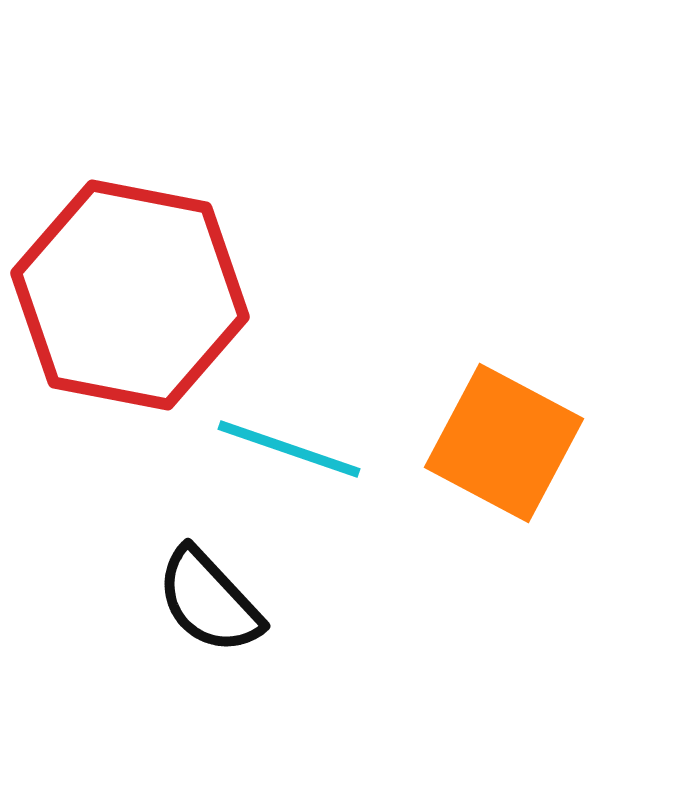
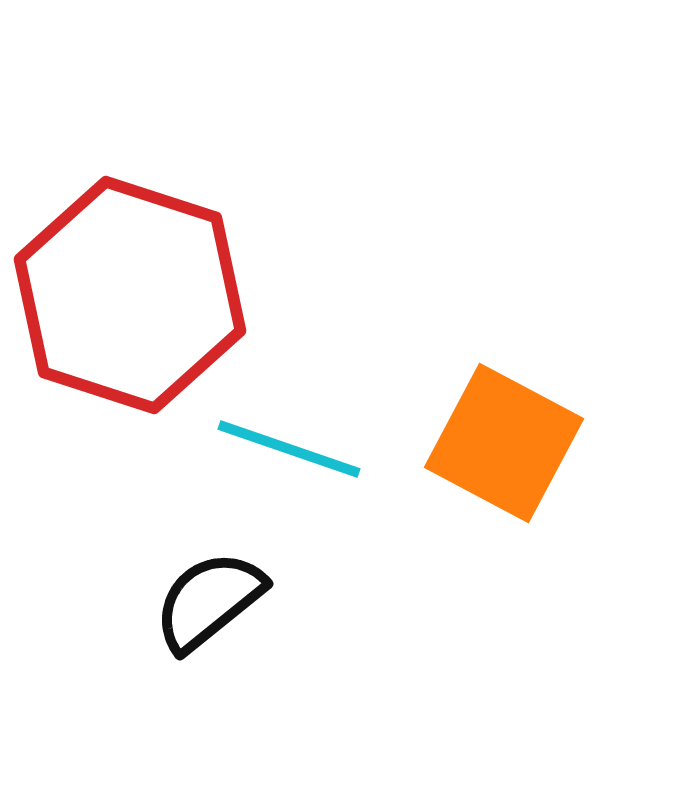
red hexagon: rotated 7 degrees clockwise
black semicircle: rotated 94 degrees clockwise
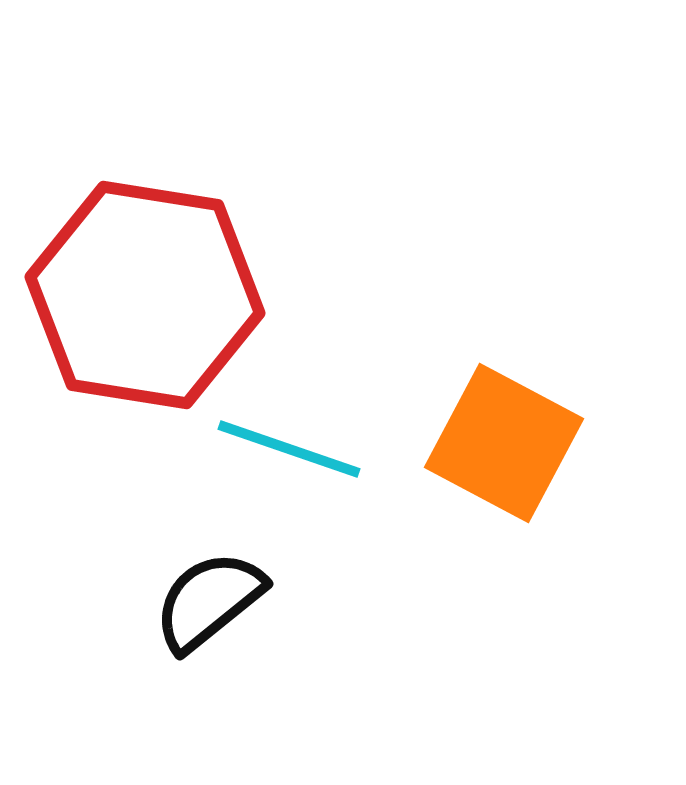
red hexagon: moved 15 px right; rotated 9 degrees counterclockwise
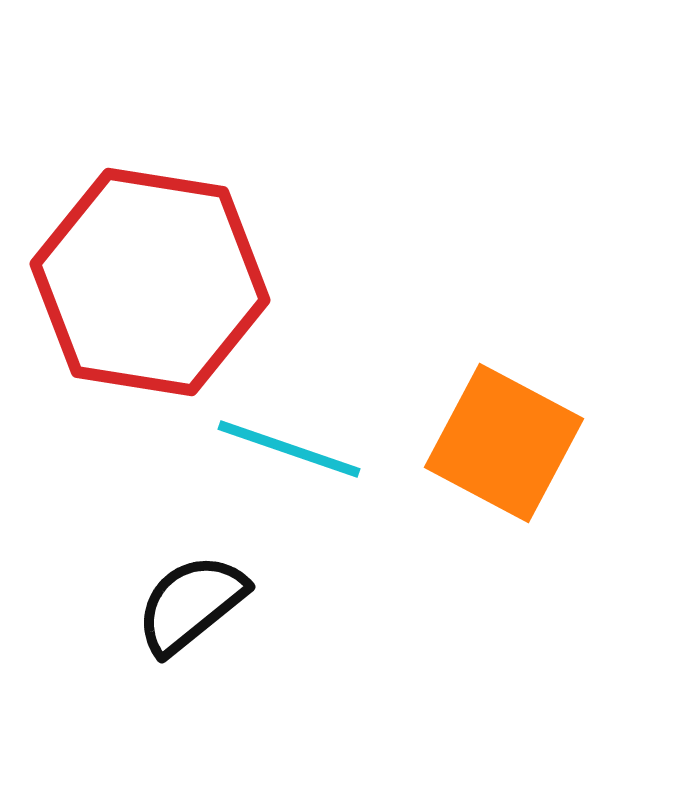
red hexagon: moved 5 px right, 13 px up
black semicircle: moved 18 px left, 3 px down
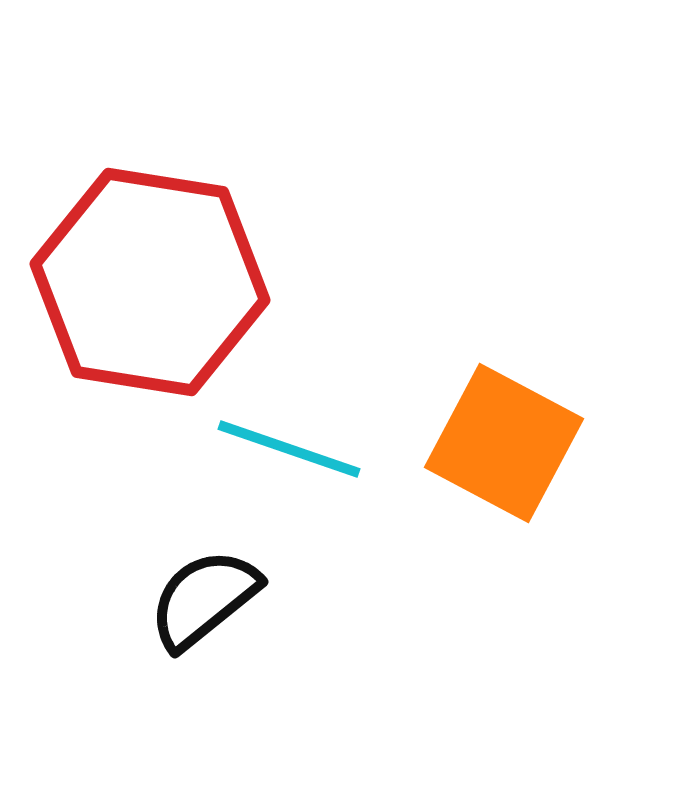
black semicircle: moved 13 px right, 5 px up
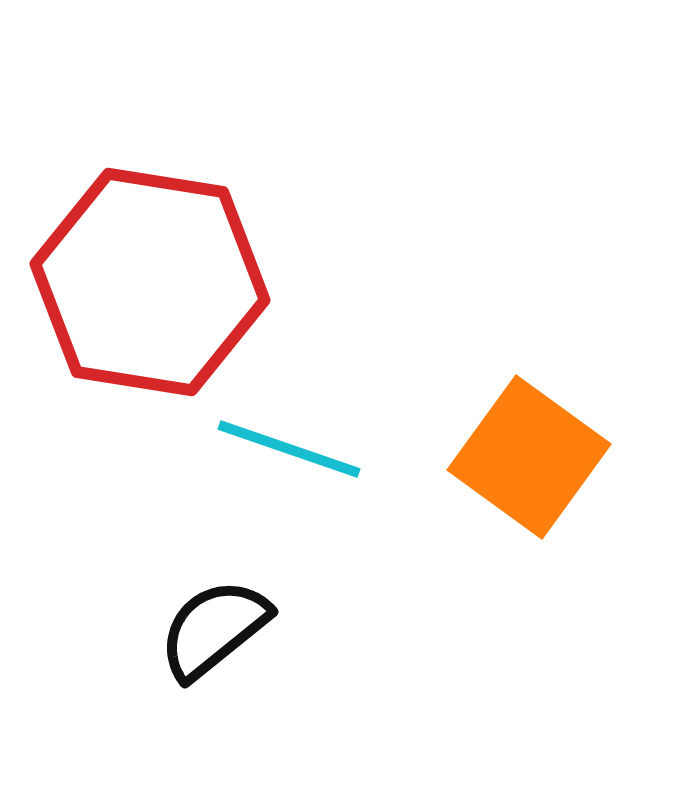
orange square: moved 25 px right, 14 px down; rotated 8 degrees clockwise
black semicircle: moved 10 px right, 30 px down
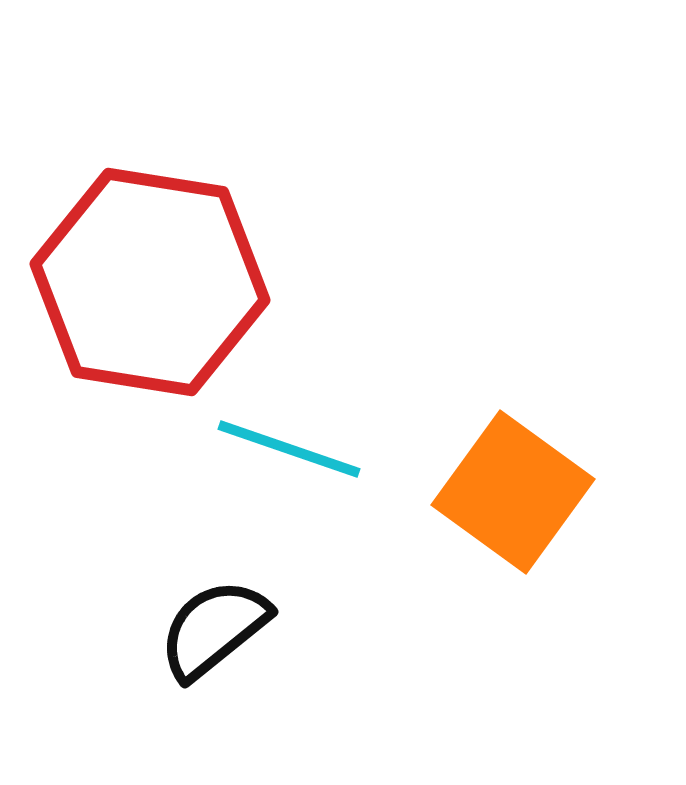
orange square: moved 16 px left, 35 px down
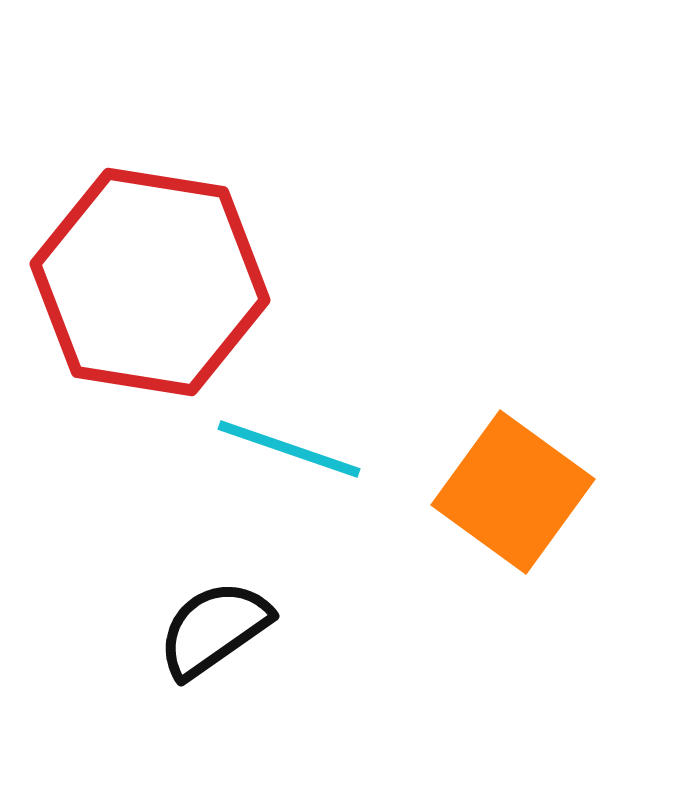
black semicircle: rotated 4 degrees clockwise
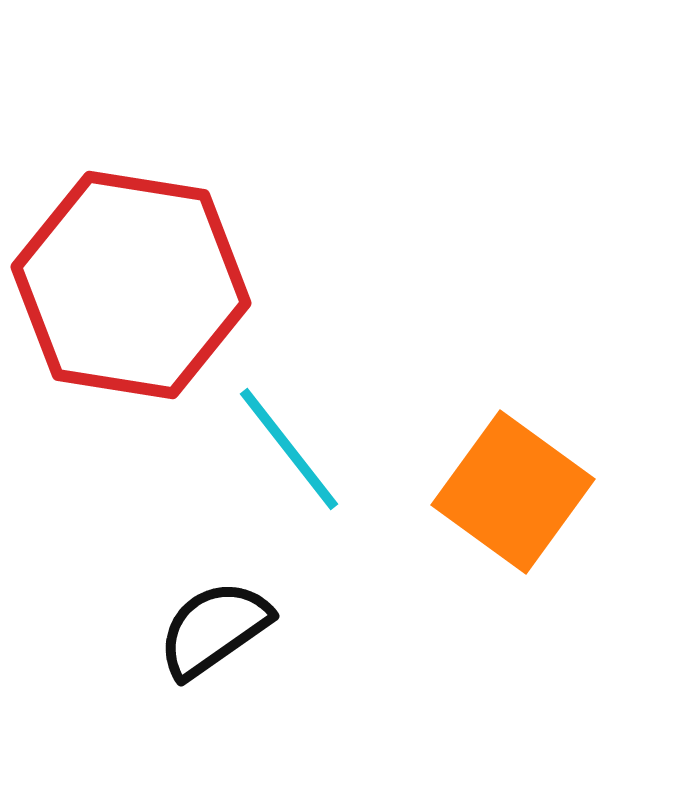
red hexagon: moved 19 px left, 3 px down
cyan line: rotated 33 degrees clockwise
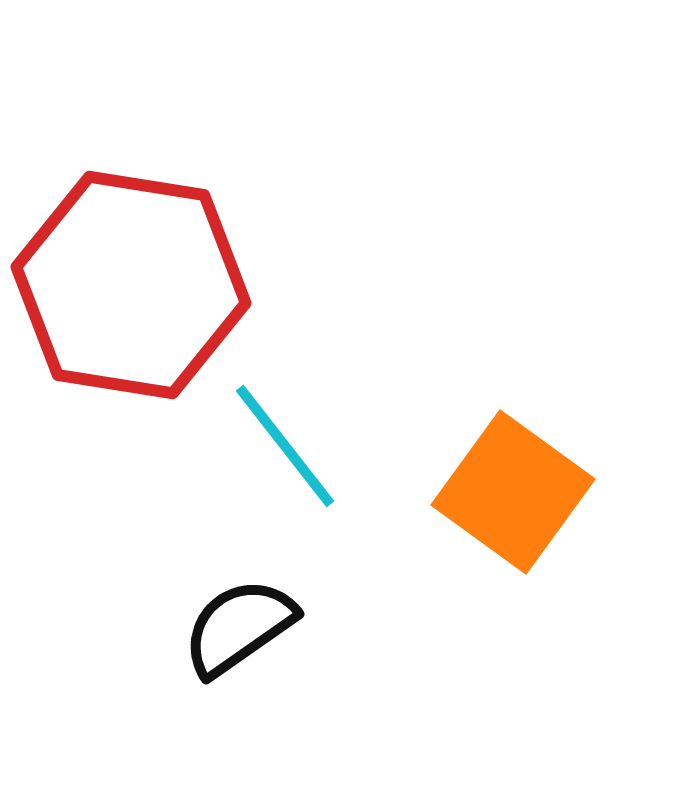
cyan line: moved 4 px left, 3 px up
black semicircle: moved 25 px right, 2 px up
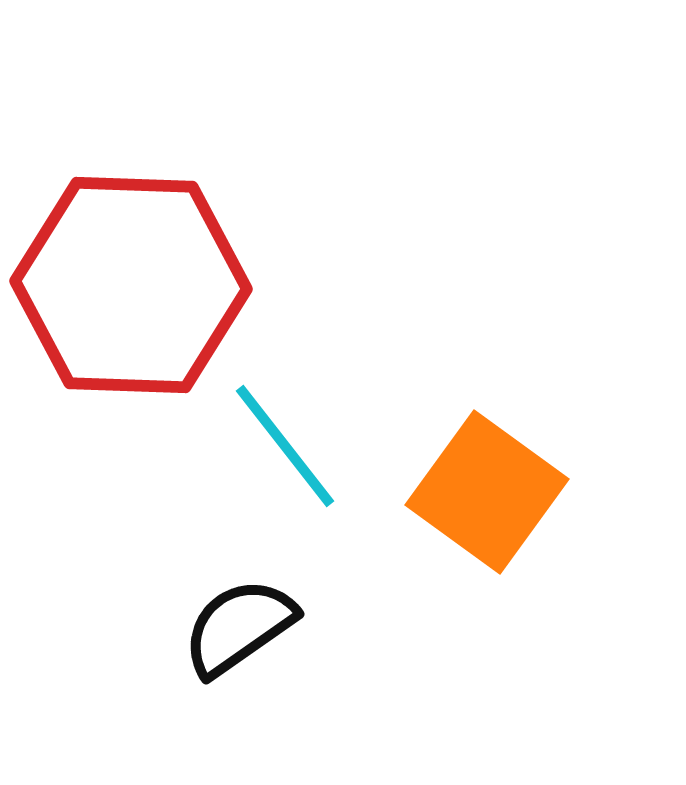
red hexagon: rotated 7 degrees counterclockwise
orange square: moved 26 px left
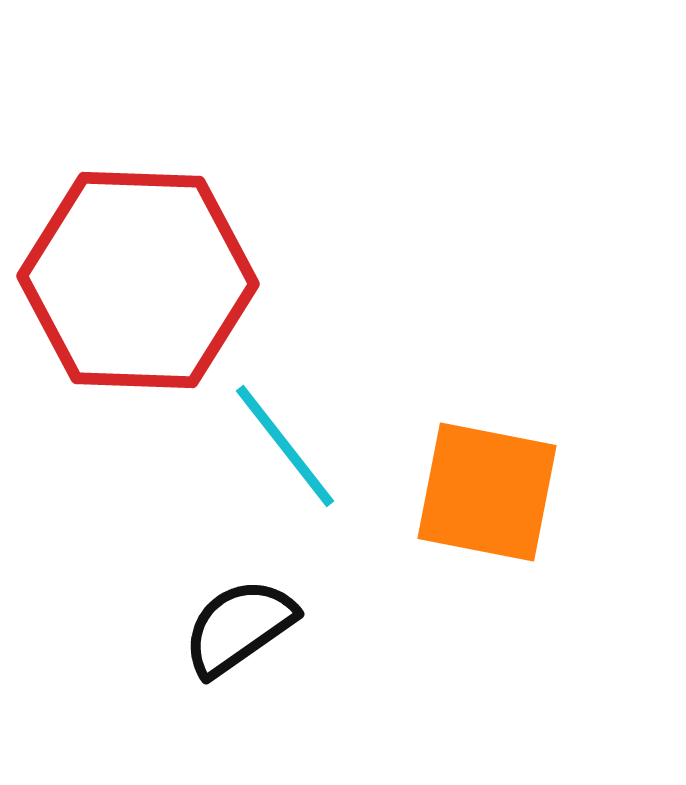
red hexagon: moved 7 px right, 5 px up
orange square: rotated 25 degrees counterclockwise
